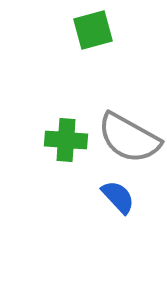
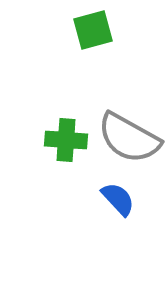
blue semicircle: moved 2 px down
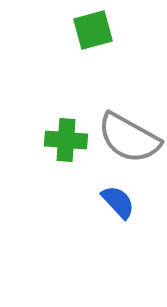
blue semicircle: moved 3 px down
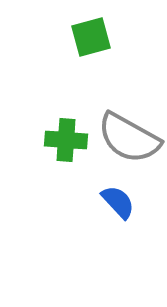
green square: moved 2 px left, 7 px down
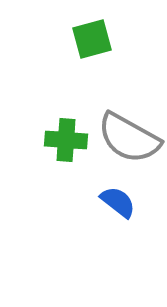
green square: moved 1 px right, 2 px down
blue semicircle: rotated 9 degrees counterclockwise
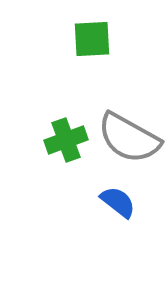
green square: rotated 12 degrees clockwise
green cross: rotated 24 degrees counterclockwise
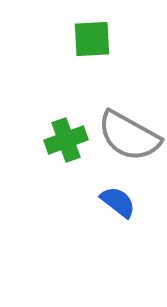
gray semicircle: moved 2 px up
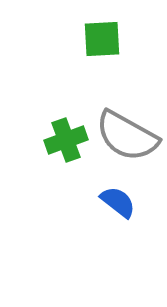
green square: moved 10 px right
gray semicircle: moved 2 px left
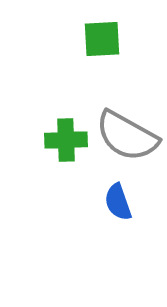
green cross: rotated 18 degrees clockwise
blue semicircle: rotated 147 degrees counterclockwise
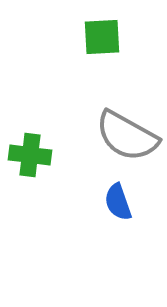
green square: moved 2 px up
green cross: moved 36 px left, 15 px down; rotated 9 degrees clockwise
